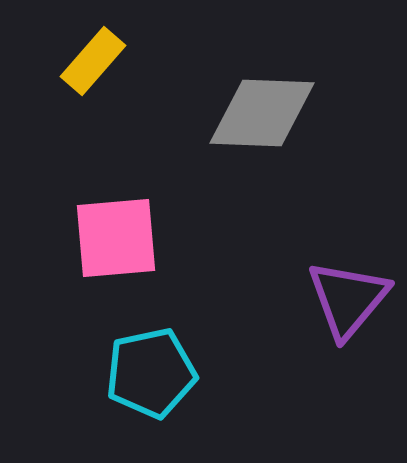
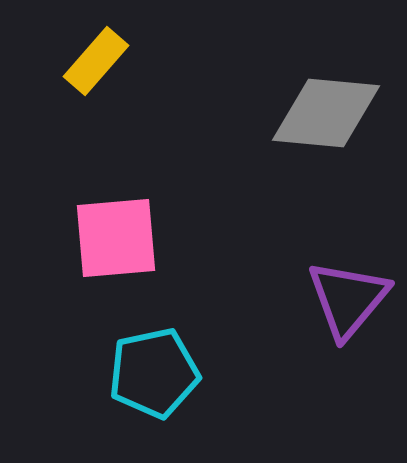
yellow rectangle: moved 3 px right
gray diamond: moved 64 px right; rotated 3 degrees clockwise
cyan pentagon: moved 3 px right
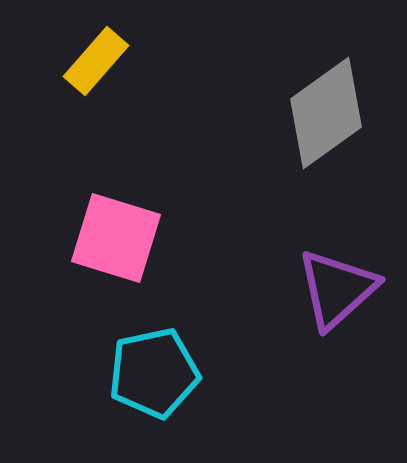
gray diamond: rotated 41 degrees counterclockwise
pink square: rotated 22 degrees clockwise
purple triangle: moved 11 px left, 10 px up; rotated 8 degrees clockwise
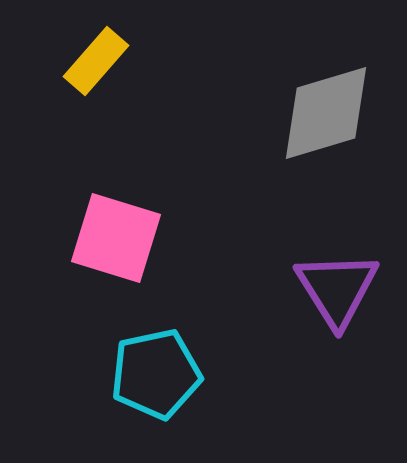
gray diamond: rotated 19 degrees clockwise
purple triangle: rotated 20 degrees counterclockwise
cyan pentagon: moved 2 px right, 1 px down
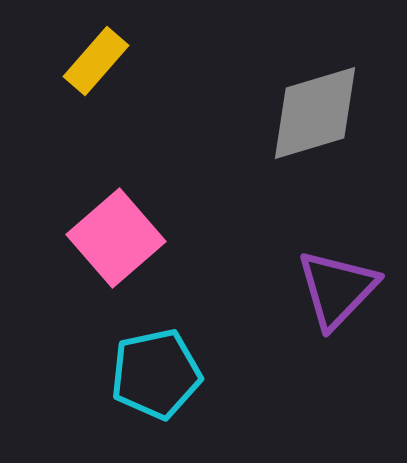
gray diamond: moved 11 px left
pink square: rotated 32 degrees clockwise
purple triangle: rotated 16 degrees clockwise
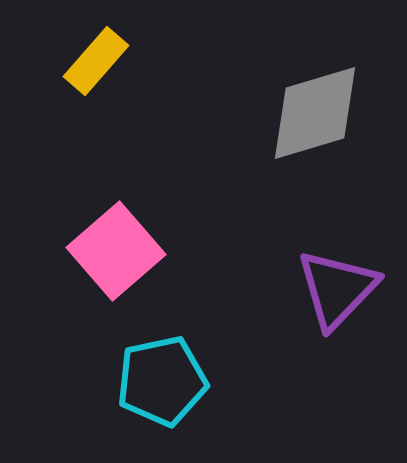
pink square: moved 13 px down
cyan pentagon: moved 6 px right, 7 px down
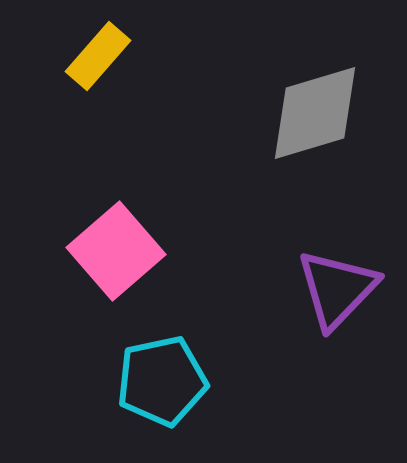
yellow rectangle: moved 2 px right, 5 px up
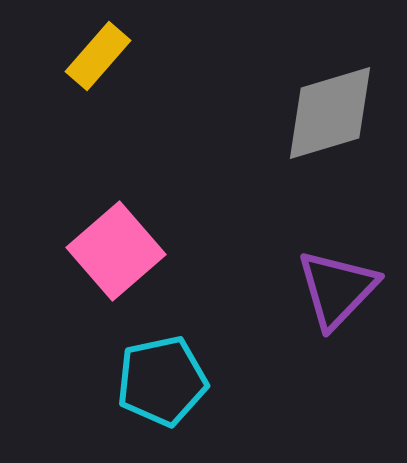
gray diamond: moved 15 px right
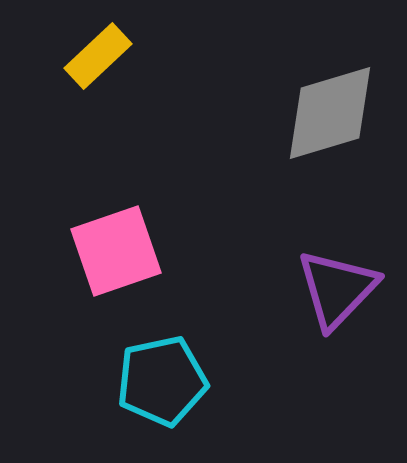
yellow rectangle: rotated 6 degrees clockwise
pink square: rotated 22 degrees clockwise
